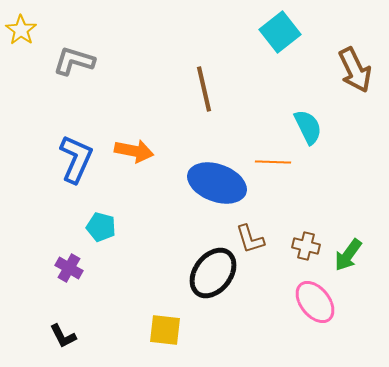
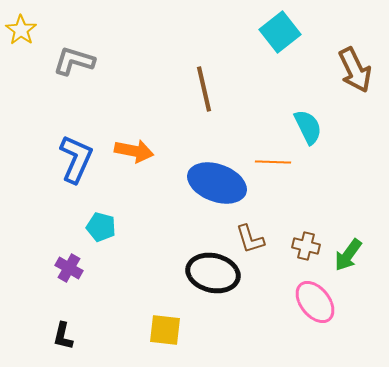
black ellipse: rotated 66 degrees clockwise
black L-shape: rotated 40 degrees clockwise
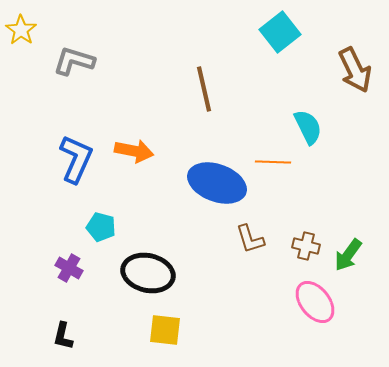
black ellipse: moved 65 px left
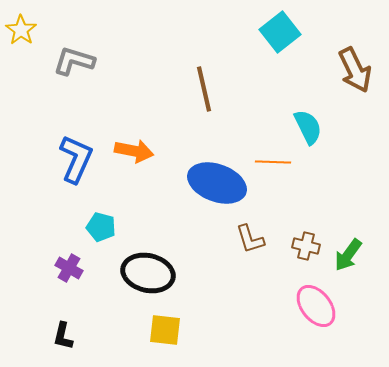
pink ellipse: moved 1 px right, 4 px down
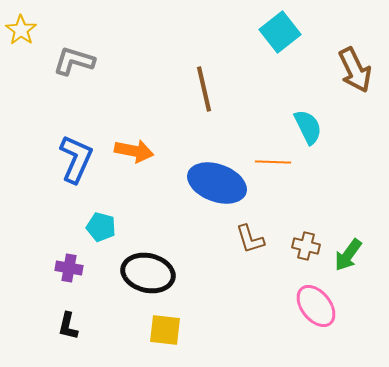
purple cross: rotated 20 degrees counterclockwise
black L-shape: moved 5 px right, 10 px up
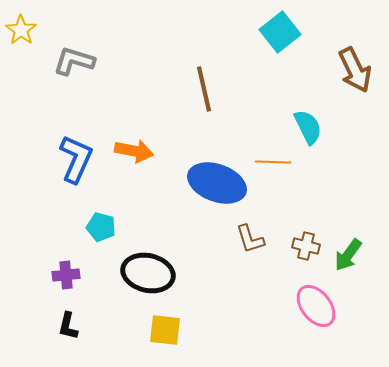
purple cross: moved 3 px left, 7 px down; rotated 16 degrees counterclockwise
